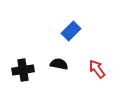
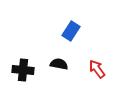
blue rectangle: rotated 12 degrees counterclockwise
black cross: rotated 15 degrees clockwise
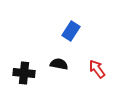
black cross: moved 1 px right, 3 px down
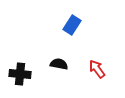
blue rectangle: moved 1 px right, 6 px up
black cross: moved 4 px left, 1 px down
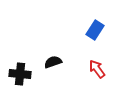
blue rectangle: moved 23 px right, 5 px down
black semicircle: moved 6 px left, 2 px up; rotated 30 degrees counterclockwise
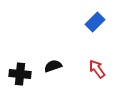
blue rectangle: moved 8 px up; rotated 12 degrees clockwise
black semicircle: moved 4 px down
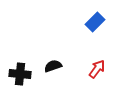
red arrow: rotated 72 degrees clockwise
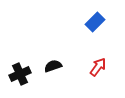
red arrow: moved 1 px right, 2 px up
black cross: rotated 30 degrees counterclockwise
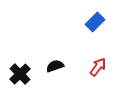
black semicircle: moved 2 px right
black cross: rotated 20 degrees counterclockwise
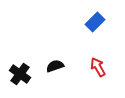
red arrow: rotated 66 degrees counterclockwise
black cross: rotated 10 degrees counterclockwise
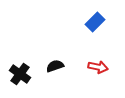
red arrow: rotated 132 degrees clockwise
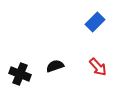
red arrow: rotated 36 degrees clockwise
black cross: rotated 15 degrees counterclockwise
